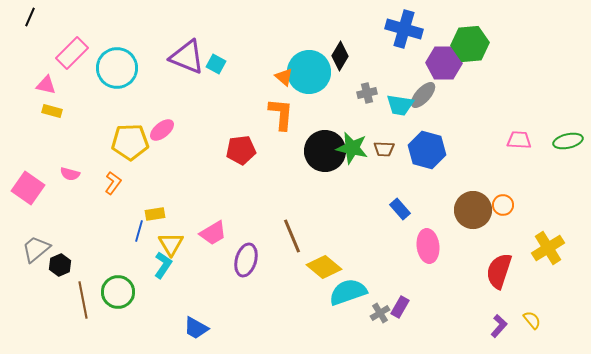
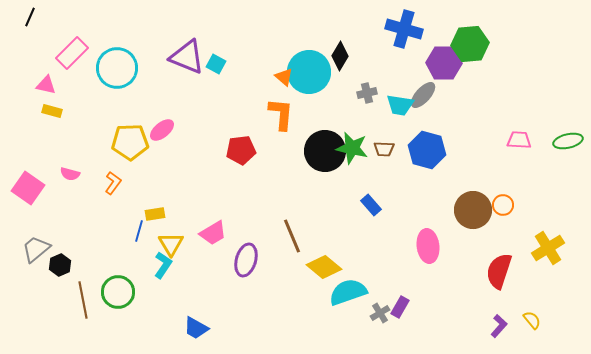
blue rectangle at (400, 209): moved 29 px left, 4 px up
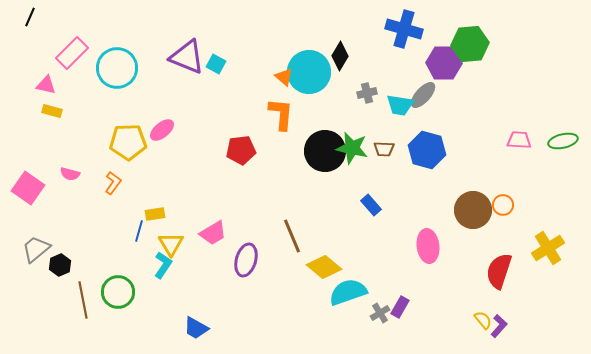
green ellipse at (568, 141): moved 5 px left
yellow pentagon at (130, 142): moved 2 px left
yellow semicircle at (532, 320): moved 49 px left
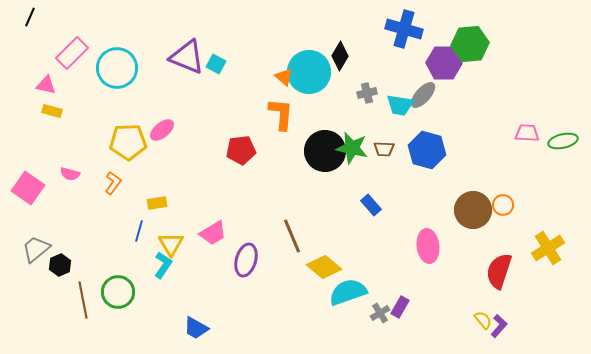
pink trapezoid at (519, 140): moved 8 px right, 7 px up
yellow rectangle at (155, 214): moved 2 px right, 11 px up
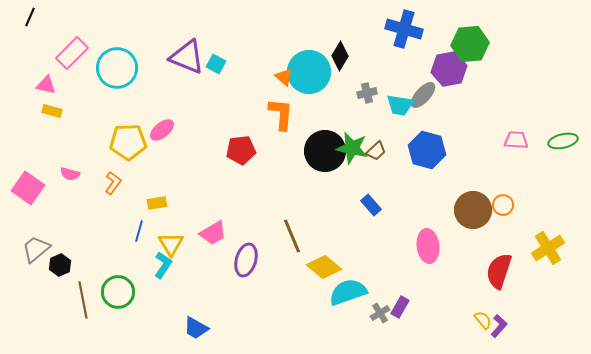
purple hexagon at (444, 63): moved 5 px right, 6 px down; rotated 12 degrees counterclockwise
pink trapezoid at (527, 133): moved 11 px left, 7 px down
brown trapezoid at (384, 149): moved 8 px left, 2 px down; rotated 45 degrees counterclockwise
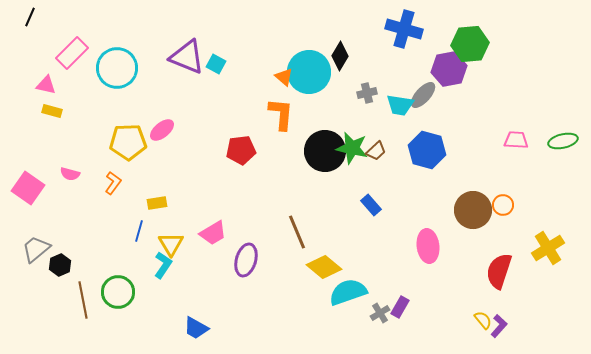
brown line at (292, 236): moved 5 px right, 4 px up
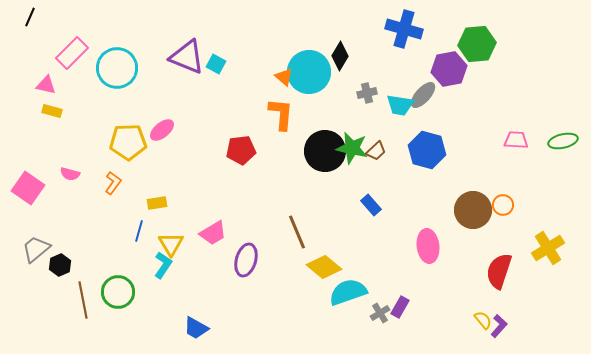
green hexagon at (470, 44): moved 7 px right
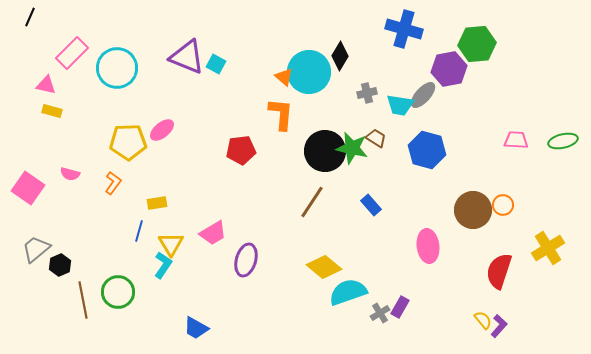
brown trapezoid at (376, 151): moved 13 px up; rotated 105 degrees counterclockwise
brown line at (297, 232): moved 15 px right, 30 px up; rotated 56 degrees clockwise
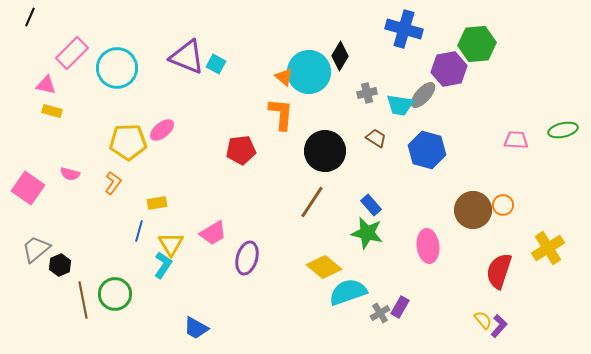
green ellipse at (563, 141): moved 11 px up
green star at (352, 148): moved 15 px right, 85 px down
purple ellipse at (246, 260): moved 1 px right, 2 px up
green circle at (118, 292): moved 3 px left, 2 px down
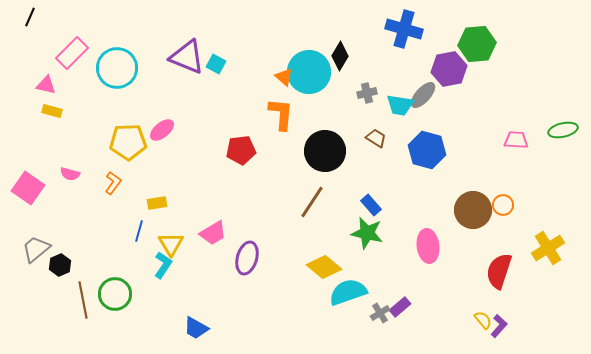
purple rectangle at (400, 307): rotated 20 degrees clockwise
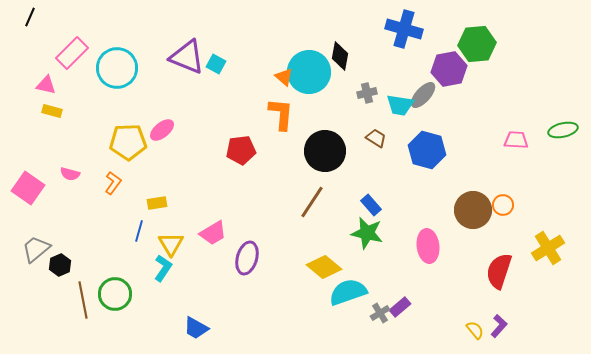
black diamond at (340, 56): rotated 20 degrees counterclockwise
cyan L-shape at (163, 265): moved 3 px down
yellow semicircle at (483, 320): moved 8 px left, 10 px down
